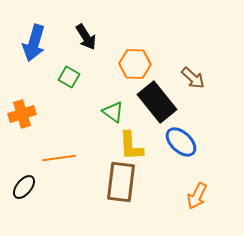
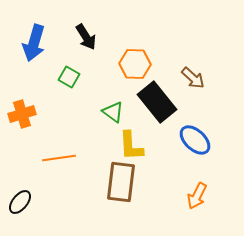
blue ellipse: moved 14 px right, 2 px up
black ellipse: moved 4 px left, 15 px down
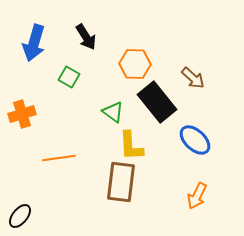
black ellipse: moved 14 px down
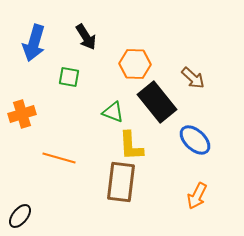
green square: rotated 20 degrees counterclockwise
green triangle: rotated 15 degrees counterclockwise
orange line: rotated 24 degrees clockwise
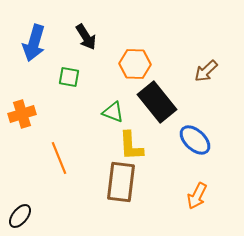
brown arrow: moved 13 px right, 7 px up; rotated 95 degrees clockwise
orange line: rotated 52 degrees clockwise
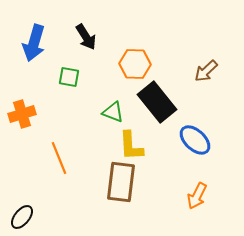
black ellipse: moved 2 px right, 1 px down
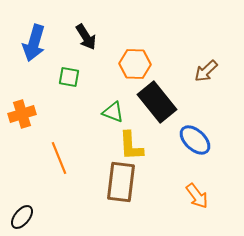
orange arrow: rotated 64 degrees counterclockwise
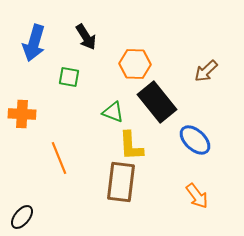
orange cross: rotated 20 degrees clockwise
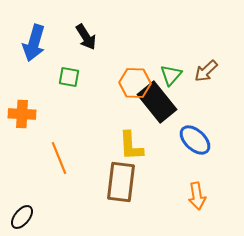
orange hexagon: moved 19 px down
green triangle: moved 58 px right, 37 px up; rotated 50 degrees clockwise
orange arrow: rotated 28 degrees clockwise
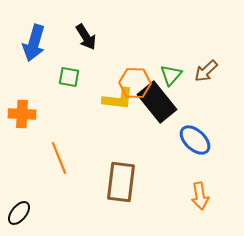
yellow L-shape: moved 13 px left, 47 px up; rotated 80 degrees counterclockwise
orange arrow: moved 3 px right
black ellipse: moved 3 px left, 4 px up
